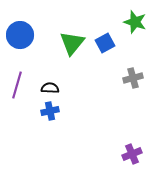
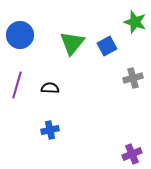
blue square: moved 2 px right, 3 px down
blue cross: moved 19 px down
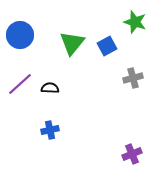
purple line: moved 3 px right, 1 px up; rotated 32 degrees clockwise
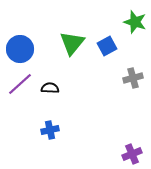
blue circle: moved 14 px down
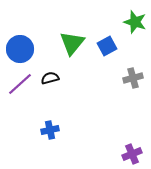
black semicircle: moved 10 px up; rotated 18 degrees counterclockwise
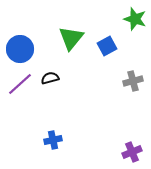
green star: moved 3 px up
green triangle: moved 1 px left, 5 px up
gray cross: moved 3 px down
blue cross: moved 3 px right, 10 px down
purple cross: moved 2 px up
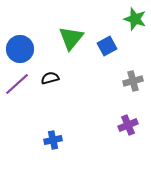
purple line: moved 3 px left
purple cross: moved 4 px left, 27 px up
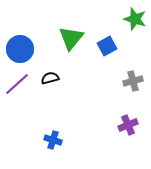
blue cross: rotated 30 degrees clockwise
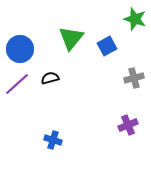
gray cross: moved 1 px right, 3 px up
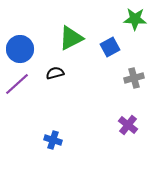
green star: rotated 15 degrees counterclockwise
green triangle: rotated 24 degrees clockwise
blue square: moved 3 px right, 1 px down
black semicircle: moved 5 px right, 5 px up
purple cross: rotated 30 degrees counterclockwise
